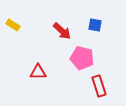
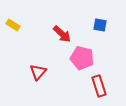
blue square: moved 5 px right
red arrow: moved 3 px down
red triangle: rotated 48 degrees counterclockwise
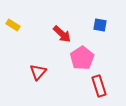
pink pentagon: rotated 25 degrees clockwise
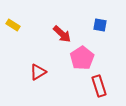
red triangle: rotated 18 degrees clockwise
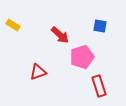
blue square: moved 1 px down
red arrow: moved 2 px left, 1 px down
pink pentagon: moved 1 px up; rotated 15 degrees clockwise
red triangle: rotated 12 degrees clockwise
